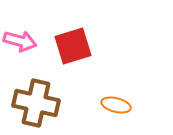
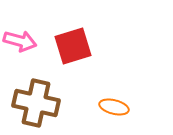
orange ellipse: moved 2 px left, 2 px down
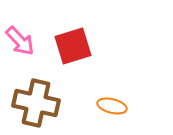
pink arrow: rotated 32 degrees clockwise
orange ellipse: moved 2 px left, 1 px up
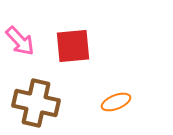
red square: rotated 12 degrees clockwise
orange ellipse: moved 4 px right, 4 px up; rotated 36 degrees counterclockwise
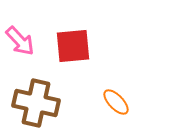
orange ellipse: rotated 68 degrees clockwise
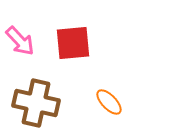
red square: moved 3 px up
orange ellipse: moved 7 px left
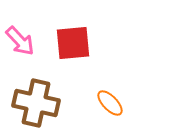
orange ellipse: moved 1 px right, 1 px down
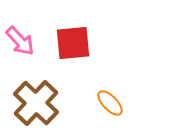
brown cross: rotated 30 degrees clockwise
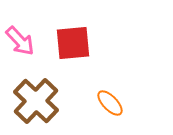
brown cross: moved 2 px up
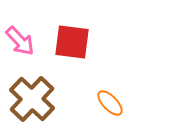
red square: moved 1 px left, 1 px up; rotated 12 degrees clockwise
brown cross: moved 4 px left, 2 px up
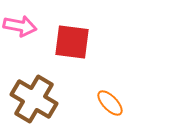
pink arrow: moved 15 px up; rotated 36 degrees counterclockwise
brown cross: moved 2 px right; rotated 12 degrees counterclockwise
